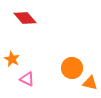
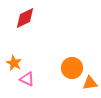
red diamond: rotated 75 degrees counterclockwise
orange star: moved 2 px right, 4 px down
orange triangle: rotated 21 degrees counterclockwise
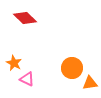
red diamond: rotated 70 degrees clockwise
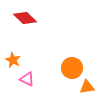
orange star: moved 1 px left, 3 px up
orange triangle: moved 3 px left, 4 px down
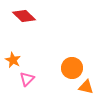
red diamond: moved 1 px left, 2 px up
pink triangle: rotated 49 degrees clockwise
orange triangle: moved 1 px left; rotated 21 degrees clockwise
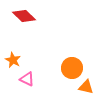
pink triangle: rotated 49 degrees counterclockwise
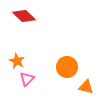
orange star: moved 4 px right, 1 px down
orange circle: moved 5 px left, 1 px up
pink triangle: rotated 49 degrees clockwise
